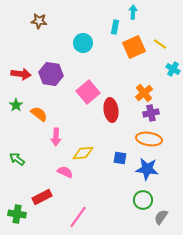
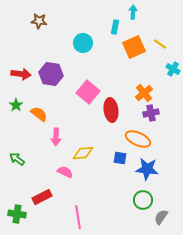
pink square: rotated 10 degrees counterclockwise
orange ellipse: moved 11 px left; rotated 15 degrees clockwise
pink line: rotated 45 degrees counterclockwise
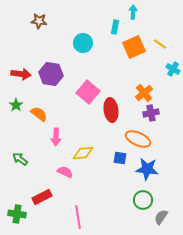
green arrow: moved 3 px right
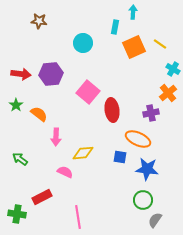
purple hexagon: rotated 15 degrees counterclockwise
orange cross: moved 24 px right
red ellipse: moved 1 px right
blue square: moved 1 px up
gray semicircle: moved 6 px left, 3 px down
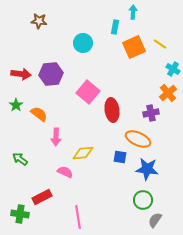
green cross: moved 3 px right
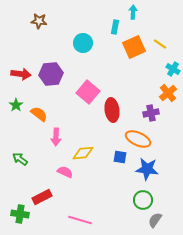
pink line: moved 2 px right, 3 px down; rotated 65 degrees counterclockwise
